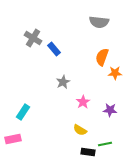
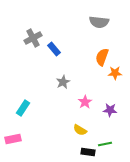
gray cross: rotated 30 degrees clockwise
pink star: moved 2 px right
cyan rectangle: moved 4 px up
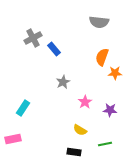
black rectangle: moved 14 px left
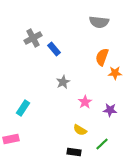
pink rectangle: moved 2 px left
green line: moved 3 px left; rotated 32 degrees counterclockwise
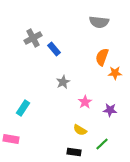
pink rectangle: rotated 21 degrees clockwise
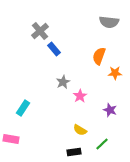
gray semicircle: moved 10 px right
gray cross: moved 7 px right, 7 px up; rotated 12 degrees counterclockwise
orange semicircle: moved 3 px left, 1 px up
pink star: moved 5 px left, 6 px up
purple star: rotated 16 degrees clockwise
black rectangle: rotated 16 degrees counterclockwise
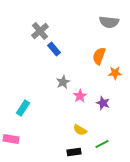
purple star: moved 7 px left, 7 px up
green line: rotated 16 degrees clockwise
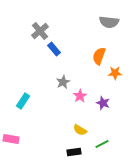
cyan rectangle: moved 7 px up
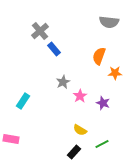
black rectangle: rotated 40 degrees counterclockwise
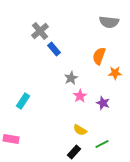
gray star: moved 8 px right, 4 px up
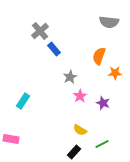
gray star: moved 1 px left, 1 px up
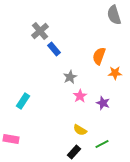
gray semicircle: moved 5 px right, 7 px up; rotated 66 degrees clockwise
